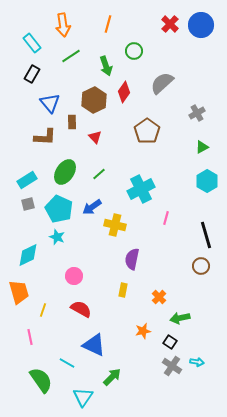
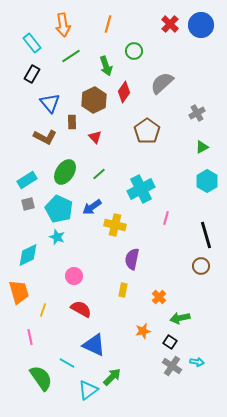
brown L-shape at (45, 137): rotated 25 degrees clockwise
green semicircle at (41, 380): moved 2 px up
cyan triangle at (83, 397): moved 5 px right, 7 px up; rotated 20 degrees clockwise
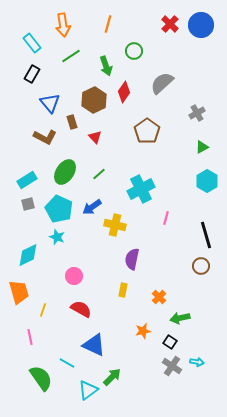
brown rectangle at (72, 122): rotated 16 degrees counterclockwise
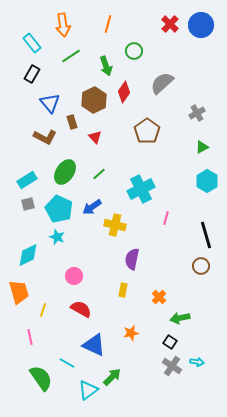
orange star at (143, 331): moved 12 px left, 2 px down
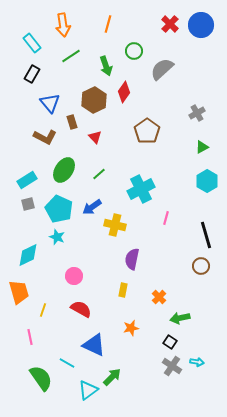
gray semicircle at (162, 83): moved 14 px up
green ellipse at (65, 172): moved 1 px left, 2 px up
orange star at (131, 333): moved 5 px up
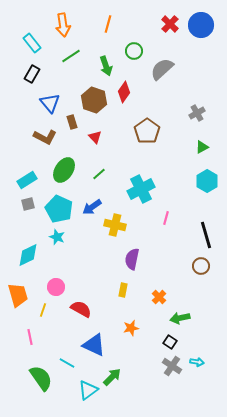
brown hexagon at (94, 100): rotated 15 degrees counterclockwise
pink circle at (74, 276): moved 18 px left, 11 px down
orange trapezoid at (19, 292): moved 1 px left, 3 px down
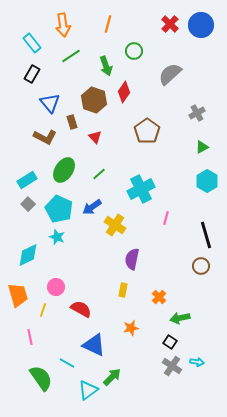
gray semicircle at (162, 69): moved 8 px right, 5 px down
gray square at (28, 204): rotated 32 degrees counterclockwise
yellow cross at (115, 225): rotated 20 degrees clockwise
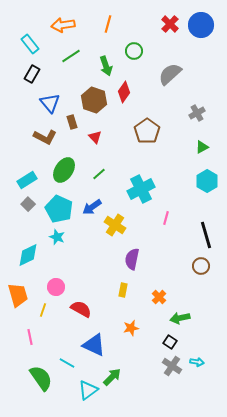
orange arrow at (63, 25): rotated 90 degrees clockwise
cyan rectangle at (32, 43): moved 2 px left, 1 px down
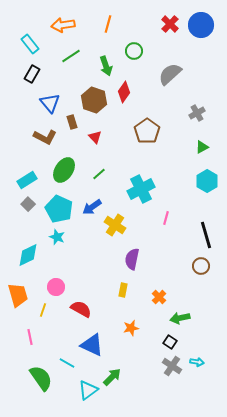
blue triangle at (94, 345): moved 2 px left
